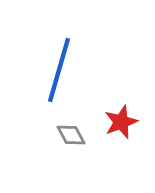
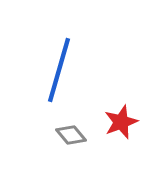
gray diamond: rotated 12 degrees counterclockwise
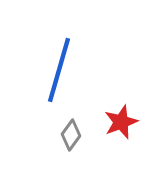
gray diamond: rotated 76 degrees clockwise
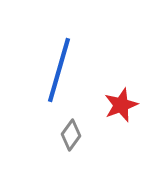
red star: moved 17 px up
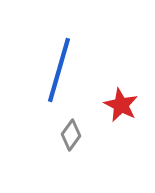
red star: rotated 24 degrees counterclockwise
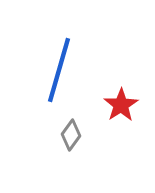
red star: rotated 12 degrees clockwise
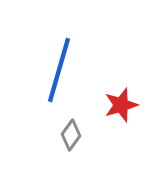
red star: rotated 16 degrees clockwise
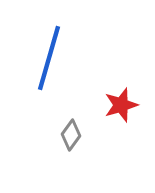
blue line: moved 10 px left, 12 px up
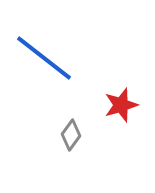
blue line: moved 5 px left; rotated 68 degrees counterclockwise
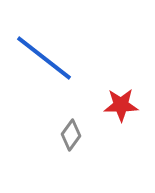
red star: rotated 16 degrees clockwise
